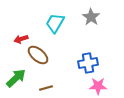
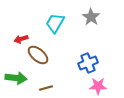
blue cross: rotated 12 degrees counterclockwise
green arrow: rotated 50 degrees clockwise
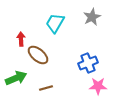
gray star: moved 1 px right; rotated 12 degrees clockwise
red arrow: rotated 104 degrees clockwise
green arrow: rotated 30 degrees counterclockwise
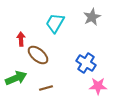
blue cross: moved 2 px left; rotated 36 degrees counterclockwise
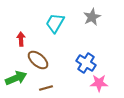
brown ellipse: moved 5 px down
pink star: moved 1 px right, 3 px up
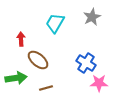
green arrow: rotated 15 degrees clockwise
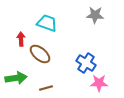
gray star: moved 3 px right, 2 px up; rotated 30 degrees clockwise
cyan trapezoid: moved 8 px left; rotated 80 degrees clockwise
brown ellipse: moved 2 px right, 6 px up
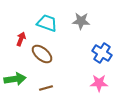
gray star: moved 14 px left, 6 px down
red arrow: rotated 24 degrees clockwise
brown ellipse: moved 2 px right
blue cross: moved 16 px right, 10 px up
green arrow: moved 1 px left, 1 px down
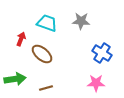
pink star: moved 3 px left
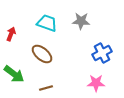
red arrow: moved 10 px left, 5 px up
blue cross: rotated 30 degrees clockwise
green arrow: moved 1 px left, 5 px up; rotated 45 degrees clockwise
